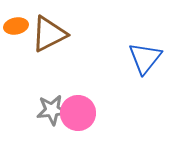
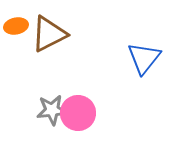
blue triangle: moved 1 px left
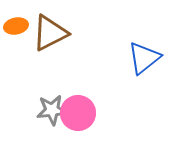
brown triangle: moved 1 px right, 1 px up
blue triangle: rotated 12 degrees clockwise
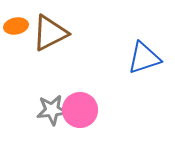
blue triangle: rotated 21 degrees clockwise
pink circle: moved 2 px right, 3 px up
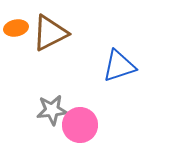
orange ellipse: moved 2 px down
blue triangle: moved 25 px left, 8 px down
pink circle: moved 15 px down
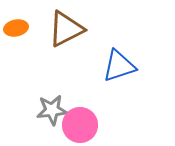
brown triangle: moved 16 px right, 4 px up
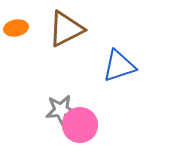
gray star: moved 9 px right
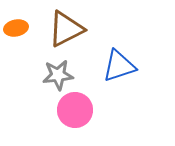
gray star: moved 3 px left, 35 px up
pink circle: moved 5 px left, 15 px up
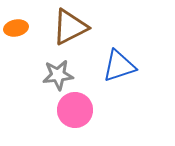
brown triangle: moved 4 px right, 2 px up
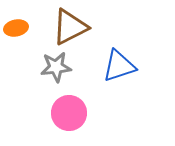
gray star: moved 2 px left, 8 px up
pink circle: moved 6 px left, 3 px down
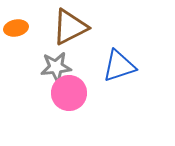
pink circle: moved 20 px up
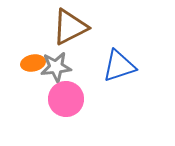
orange ellipse: moved 17 px right, 35 px down
pink circle: moved 3 px left, 6 px down
